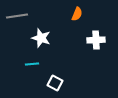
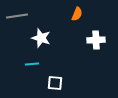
white square: rotated 21 degrees counterclockwise
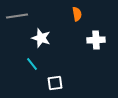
orange semicircle: rotated 32 degrees counterclockwise
cyan line: rotated 56 degrees clockwise
white square: rotated 14 degrees counterclockwise
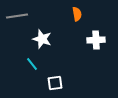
white star: moved 1 px right, 1 px down
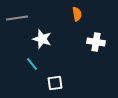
gray line: moved 2 px down
white cross: moved 2 px down; rotated 12 degrees clockwise
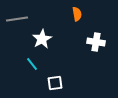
gray line: moved 1 px down
white star: rotated 24 degrees clockwise
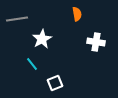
white square: rotated 14 degrees counterclockwise
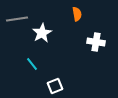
white star: moved 6 px up
white square: moved 3 px down
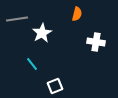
orange semicircle: rotated 24 degrees clockwise
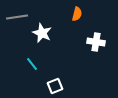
gray line: moved 2 px up
white star: rotated 18 degrees counterclockwise
